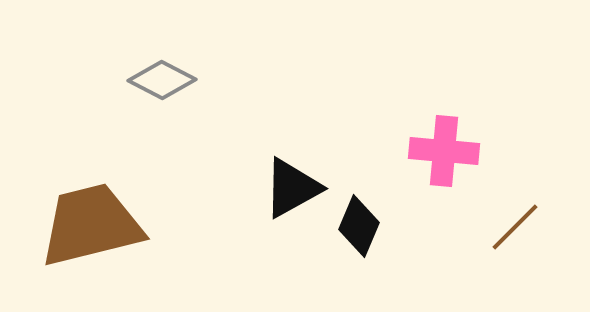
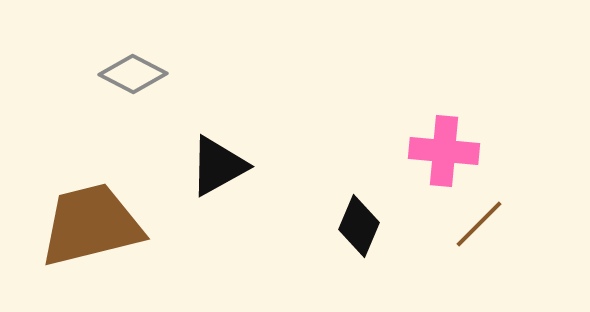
gray diamond: moved 29 px left, 6 px up
black triangle: moved 74 px left, 22 px up
brown line: moved 36 px left, 3 px up
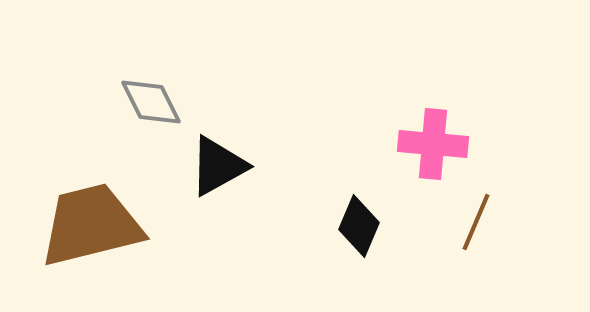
gray diamond: moved 18 px right, 28 px down; rotated 36 degrees clockwise
pink cross: moved 11 px left, 7 px up
brown line: moved 3 px left, 2 px up; rotated 22 degrees counterclockwise
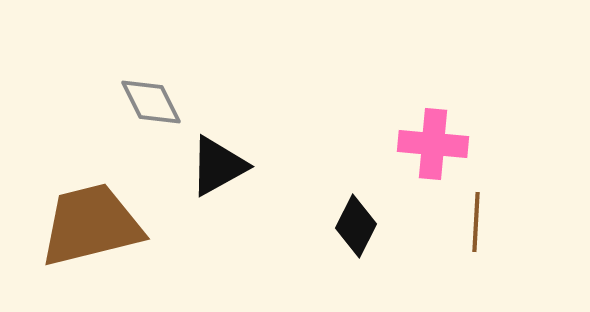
brown line: rotated 20 degrees counterclockwise
black diamond: moved 3 px left; rotated 4 degrees clockwise
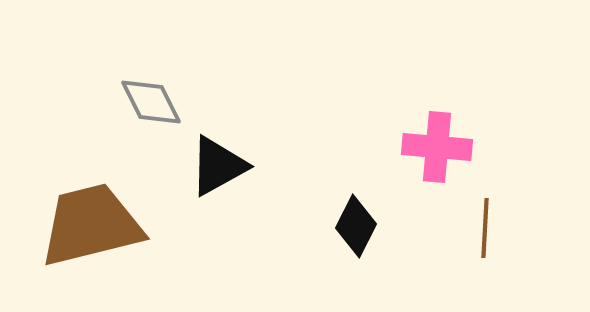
pink cross: moved 4 px right, 3 px down
brown line: moved 9 px right, 6 px down
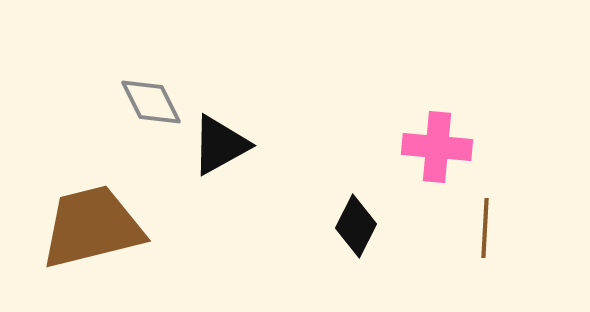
black triangle: moved 2 px right, 21 px up
brown trapezoid: moved 1 px right, 2 px down
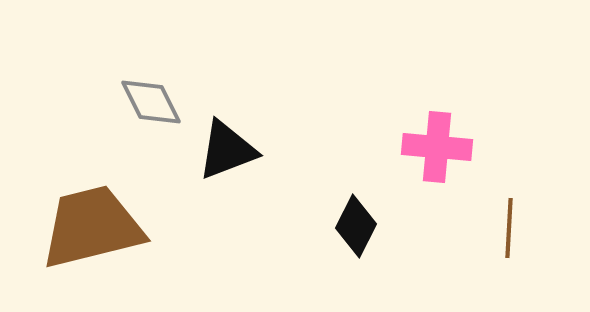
black triangle: moved 7 px right, 5 px down; rotated 8 degrees clockwise
brown line: moved 24 px right
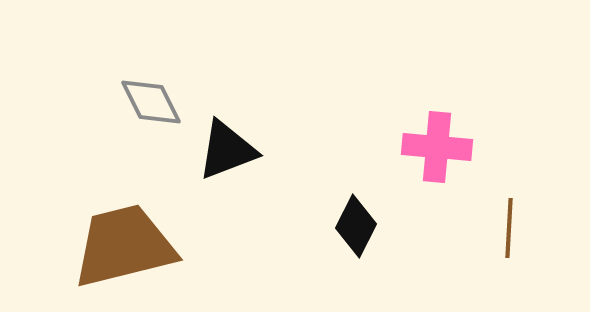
brown trapezoid: moved 32 px right, 19 px down
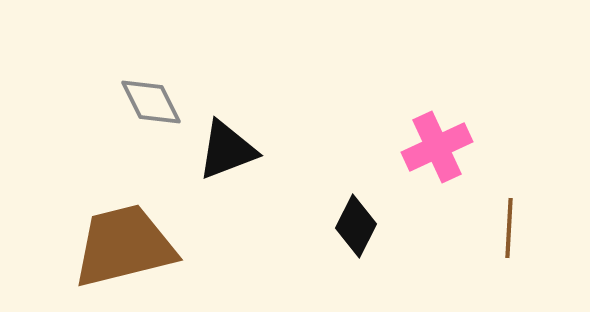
pink cross: rotated 30 degrees counterclockwise
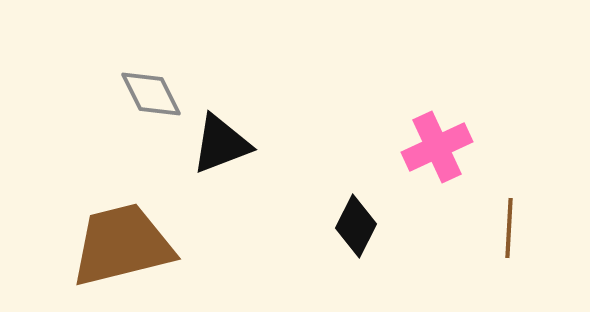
gray diamond: moved 8 px up
black triangle: moved 6 px left, 6 px up
brown trapezoid: moved 2 px left, 1 px up
